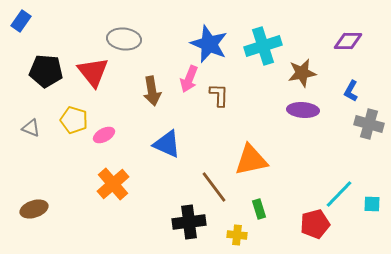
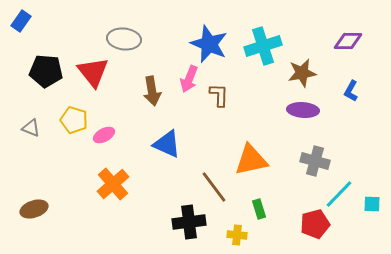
gray cross: moved 54 px left, 37 px down
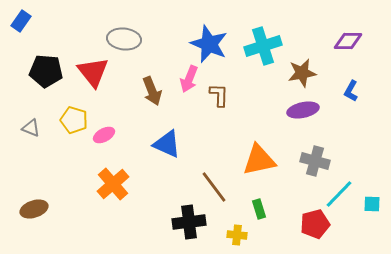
brown arrow: rotated 12 degrees counterclockwise
purple ellipse: rotated 16 degrees counterclockwise
orange triangle: moved 8 px right
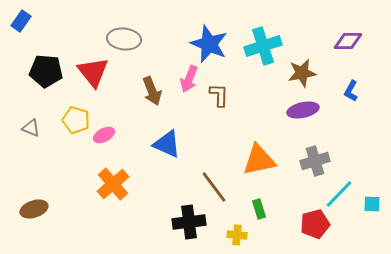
yellow pentagon: moved 2 px right
gray cross: rotated 32 degrees counterclockwise
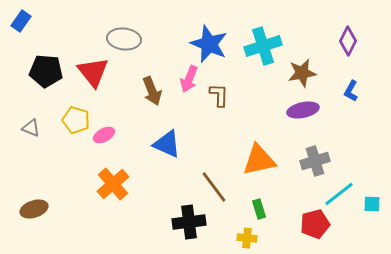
purple diamond: rotated 64 degrees counterclockwise
cyan line: rotated 8 degrees clockwise
yellow cross: moved 10 px right, 3 px down
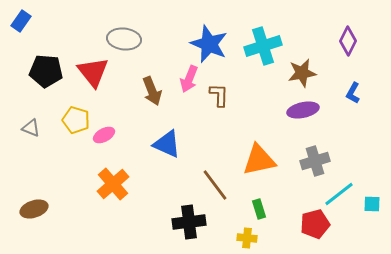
blue L-shape: moved 2 px right, 2 px down
brown line: moved 1 px right, 2 px up
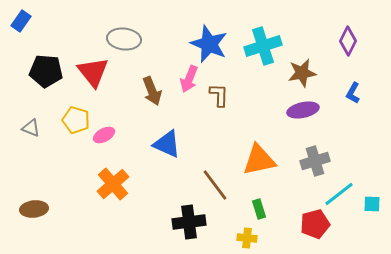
brown ellipse: rotated 12 degrees clockwise
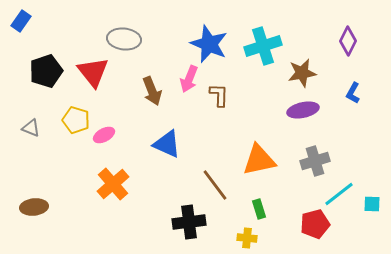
black pentagon: rotated 24 degrees counterclockwise
brown ellipse: moved 2 px up
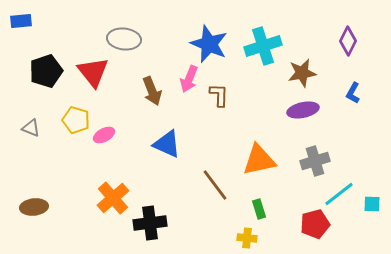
blue rectangle: rotated 50 degrees clockwise
orange cross: moved 14 px down
black cross: moved 39 px left, 1 px down
